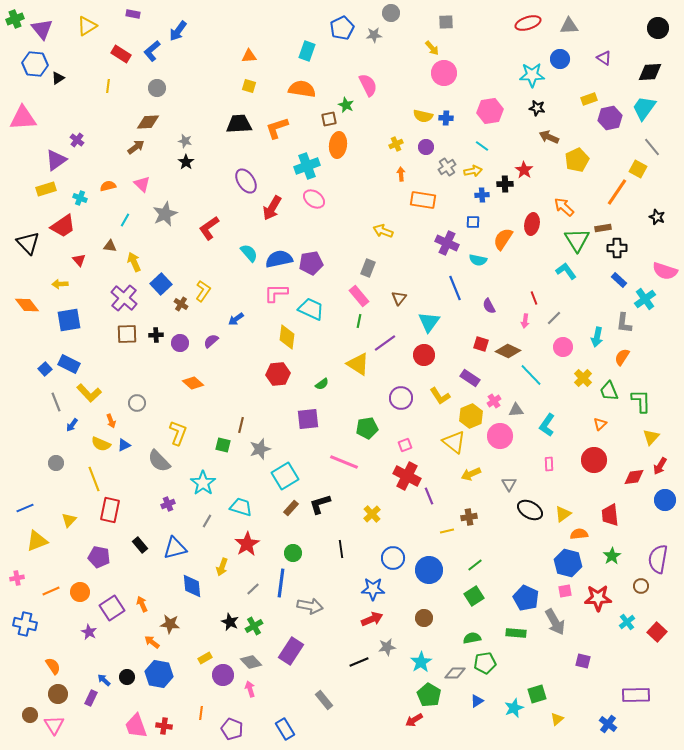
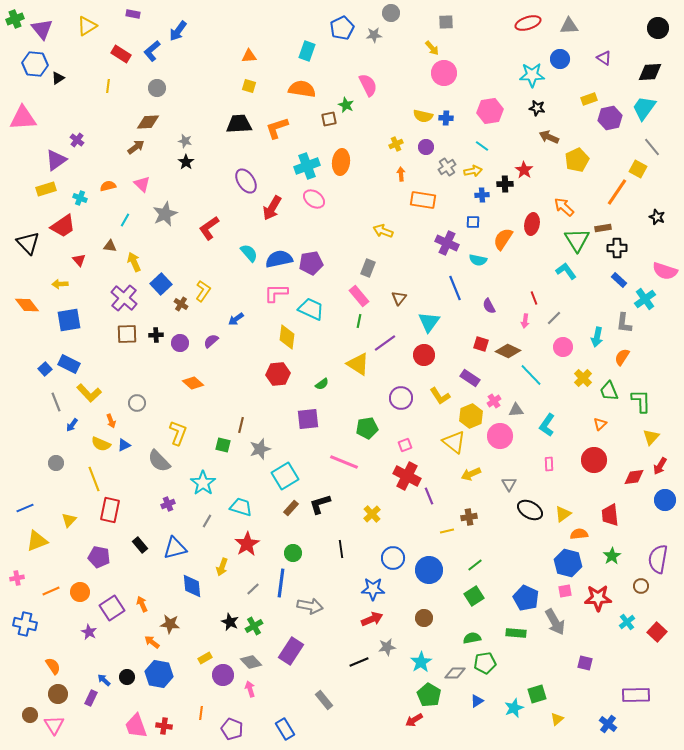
orange ellipse at (338, 145): moved 3 px right, 17 px down
purple square at (583, 661): moved 2 px right, 2 px down
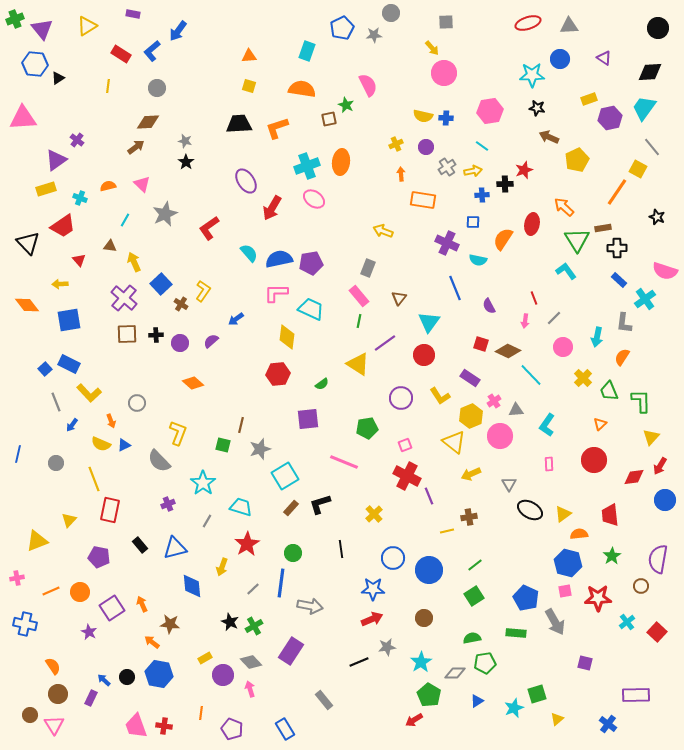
red star at (524, 170): rotated 18 degrees clockwise
blue line at (25, 508): moved 7 px left, 54 px up; rotated 54 degrees counterclockwise
yellow cross at (372, 514): moved 2 px right
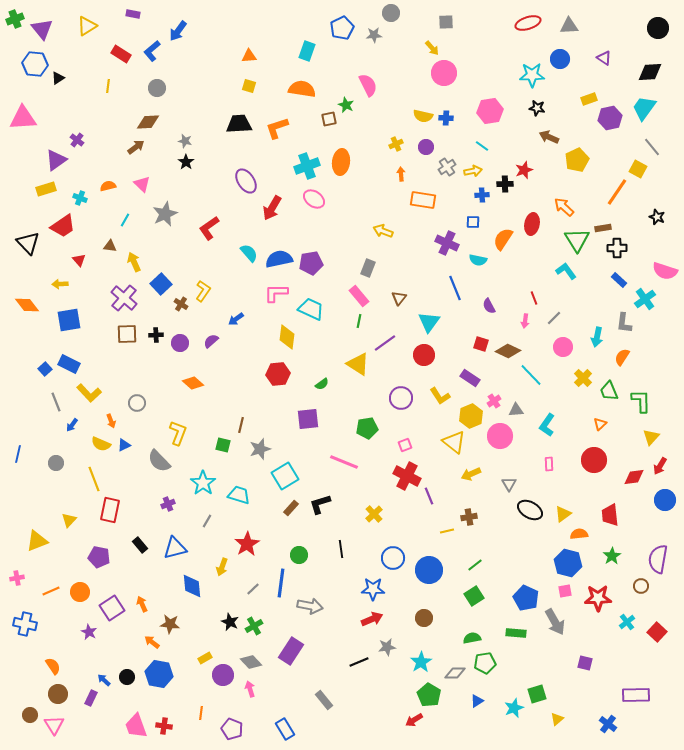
cyan trapezoid at (241, 507): moved 2 px left, 12 px up
green circle at (293, 553): moved 6 px right, 2 px down
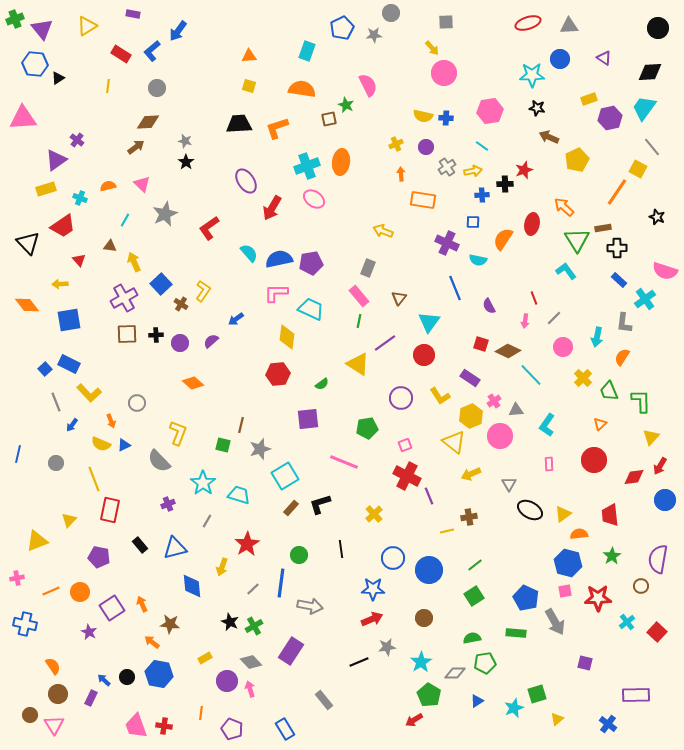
purple cross at (124, 298): rotated 20 degrees clockwise
purple circle at (223, 675): moved 4 px right, 6 px down
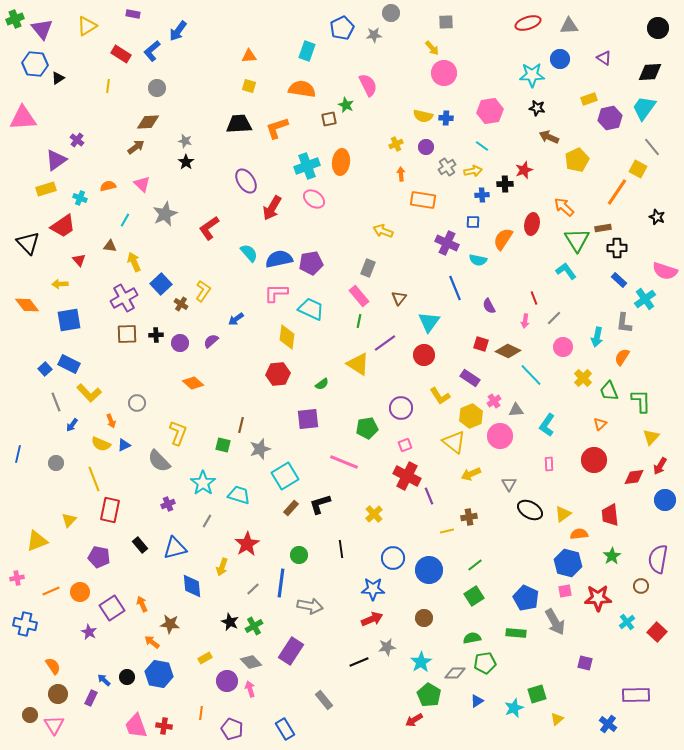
purple circle at (401, 398): moved 10 px down
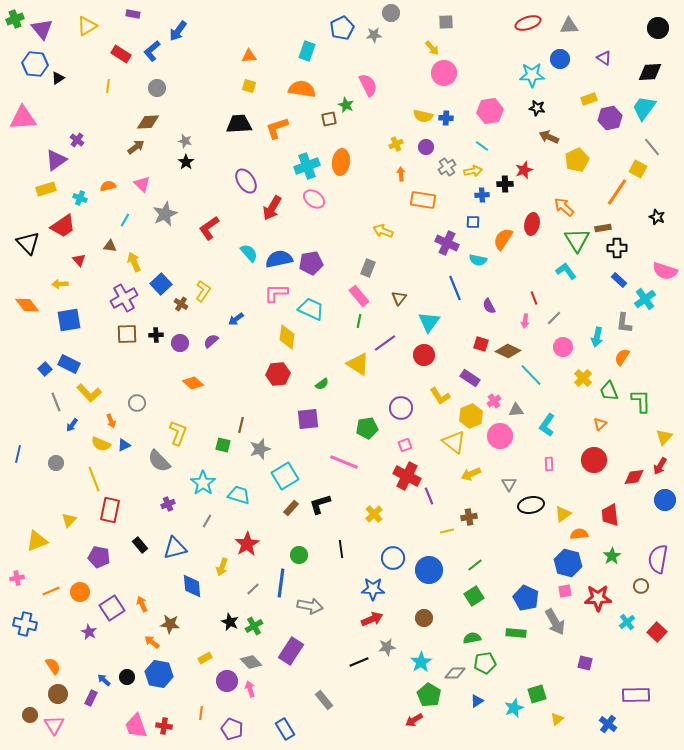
yellow triangle at (651, 437): moved 13 px right
black ellipse at (530, 510): moved 1 px right, 5 px up; rotated 40 degrees counterclockwise
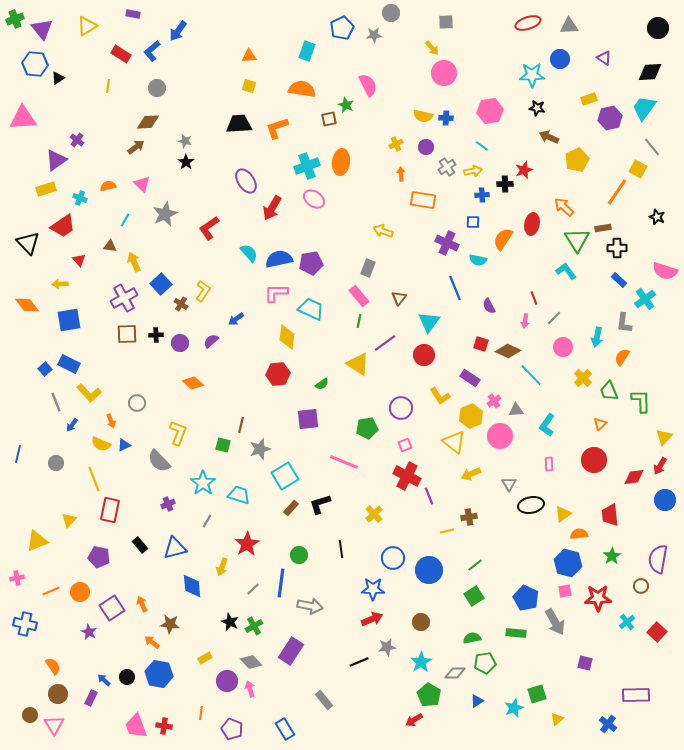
brown circle at (424, 618): moved 3 px left, 4 px down
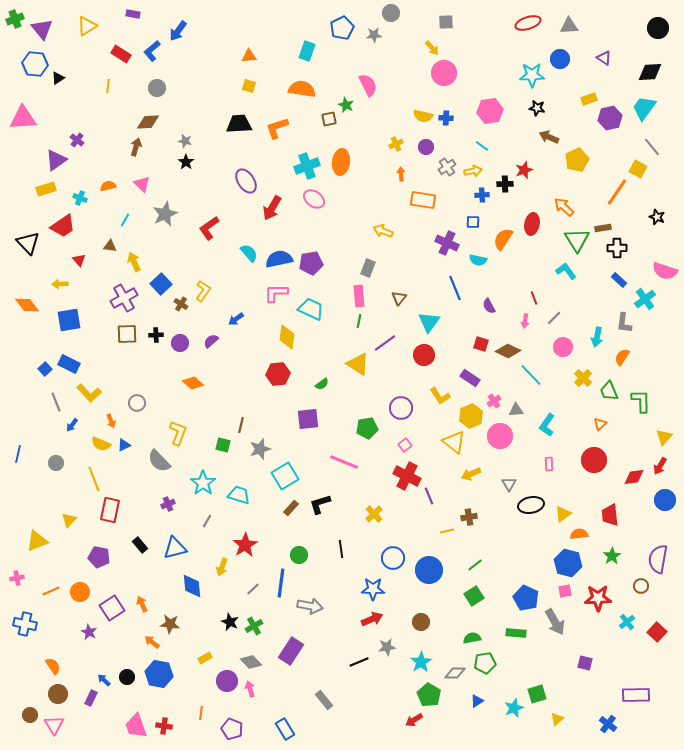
brown arrow at (136, 147): rotated 36 degrees counterclockwise
pink rectangle at (359, 296): rotated 35 degrees clockwise
pink square at (405, 445): rotated 16 degrees counterclockwise
red star at (247, 544): moved 2 px left, 1 px down
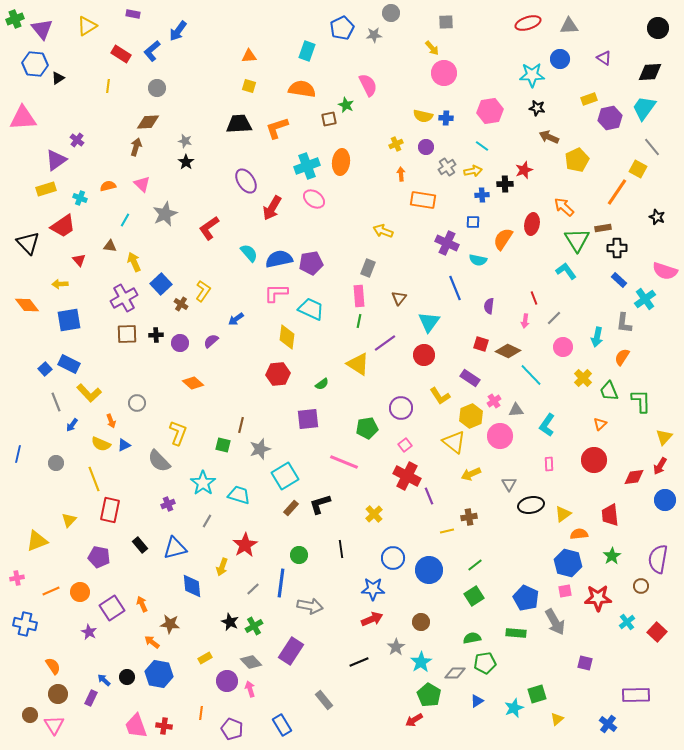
purple semicircle at (489, 306): rotated 35 degrees clockwise
gray star at (387, 647): moved 9 px right; rotated 24 degrees counterclockwise
blue rectangle at (285, 729): moved 3 px left, 4 px up
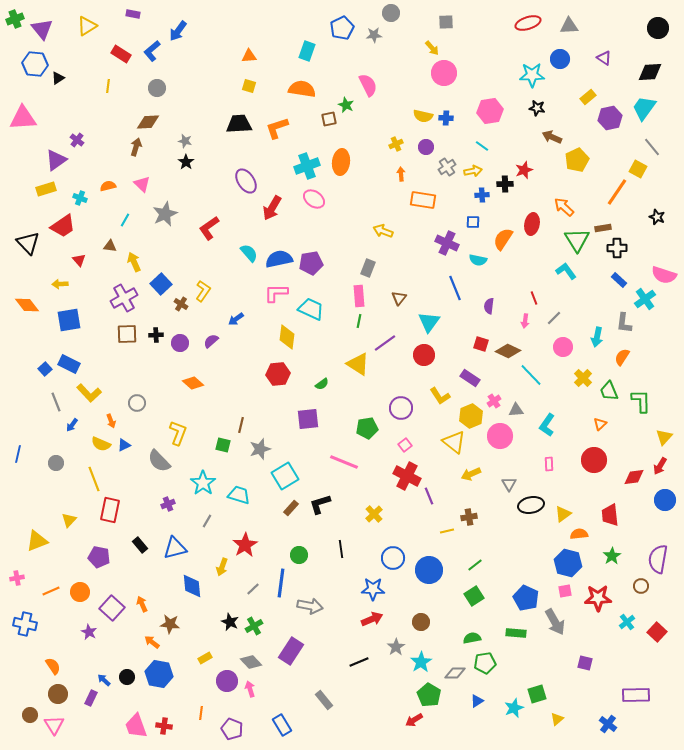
yellow rectangle at (589, 99): moved 1 px left, 2 px up; rotated 21 degrees counterclockwise
brown arrow at (549, 137): moved 3 px right
pink semicircle at (665, 271): moved 1 px left, 4 px down
purple square at (112, 608): rotated 15 degrees counterclockwise
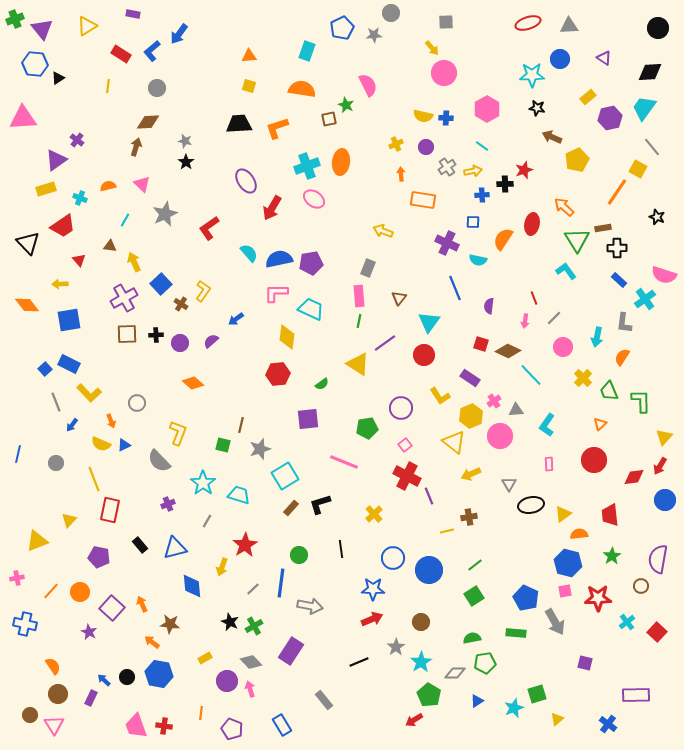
blue arrow at (178, 31): moved 1 px right, 3 px down
pink hexagon at (490, 111): moved 3 px left, 2 px up; rotated 20 degrees counterclockwise
orange line at (51, 591): rotated 24 degrees counterclockwise
